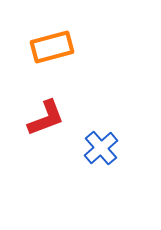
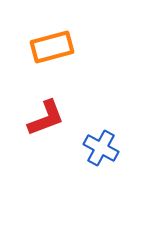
blue cross: rotated 20 degrees counterclockwise
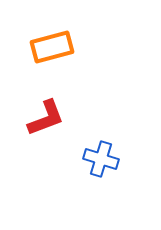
blue cross: moved 11 px down; rotated 12 degrees counterclockwise
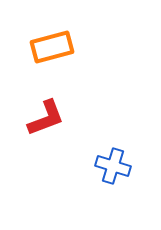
blue cross: moved 12 px right, 7 px down
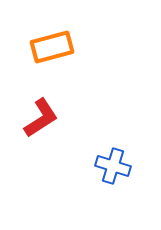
red L-shape: moved 5 px left; rotated 12 degrees counterclockwise
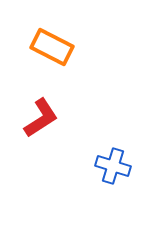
orange rectangle: rotated 42 degrees clockwise
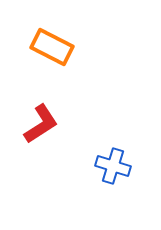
red L-shape: moved 6 px down
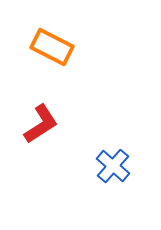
blue cross: rotated 24 degrees clockwise
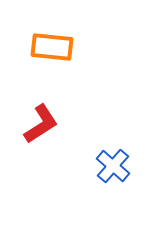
orange rectangle: rotated 21 degrees counterclockwise
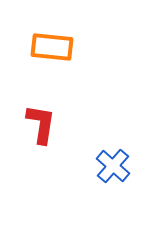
red L-shape: rotated 48 degrees counterclockwise
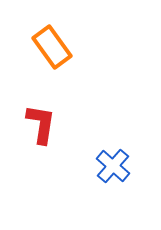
orange rectangle: rotated 48 degrees clockwise
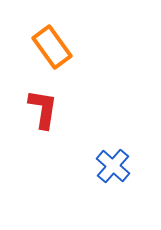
red L-shape: moved 2 px right, 15 px up
